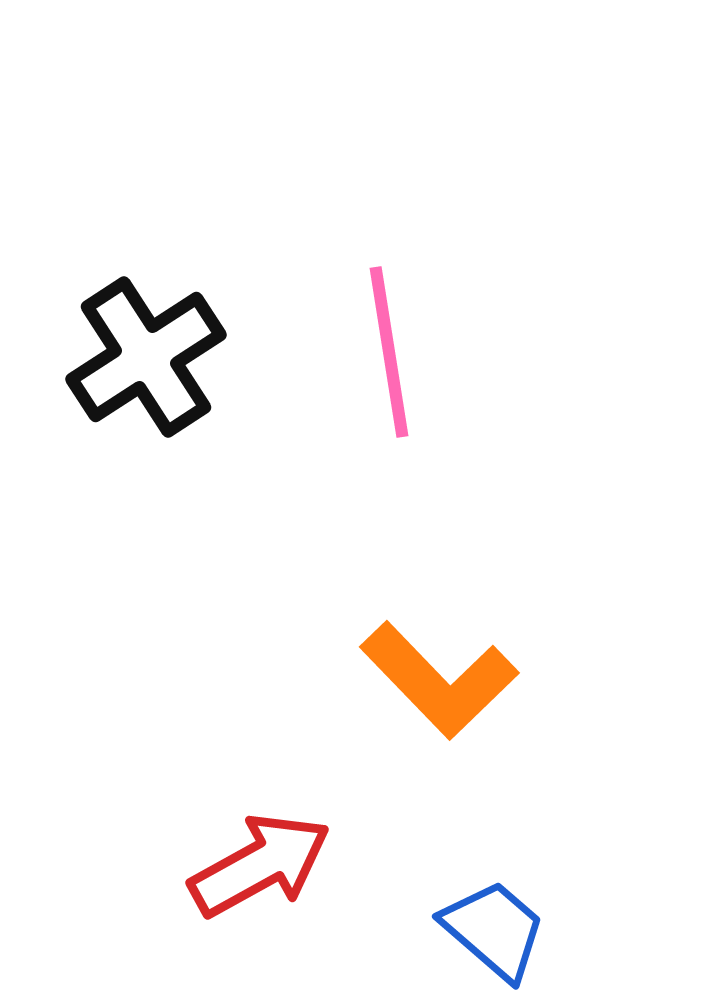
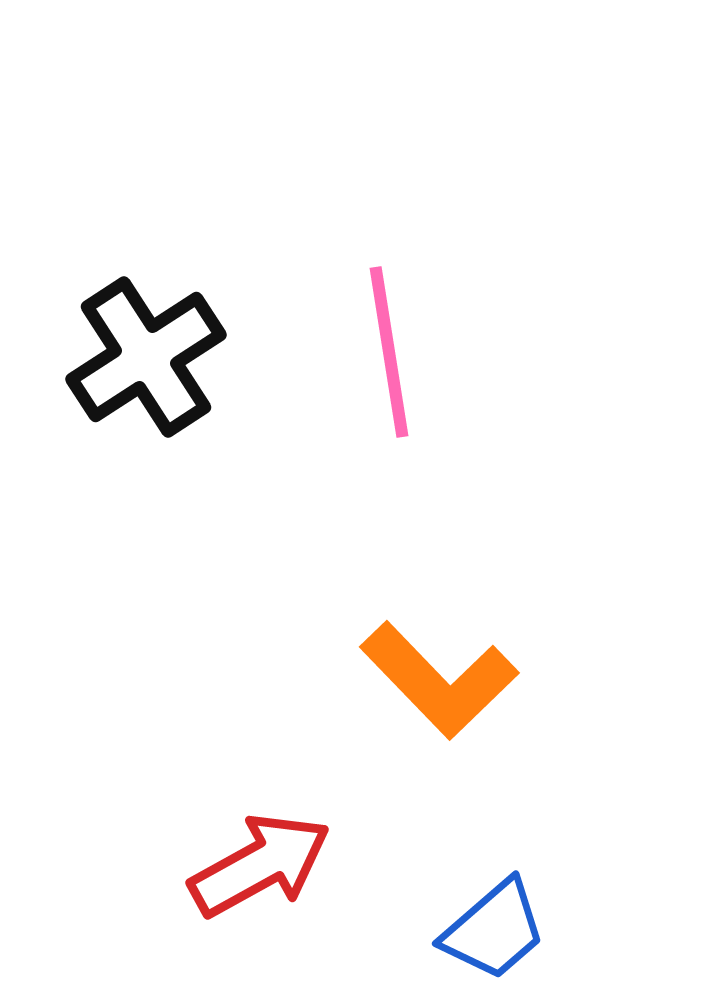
blue trapezoid: rotated 98 degrees clockwise
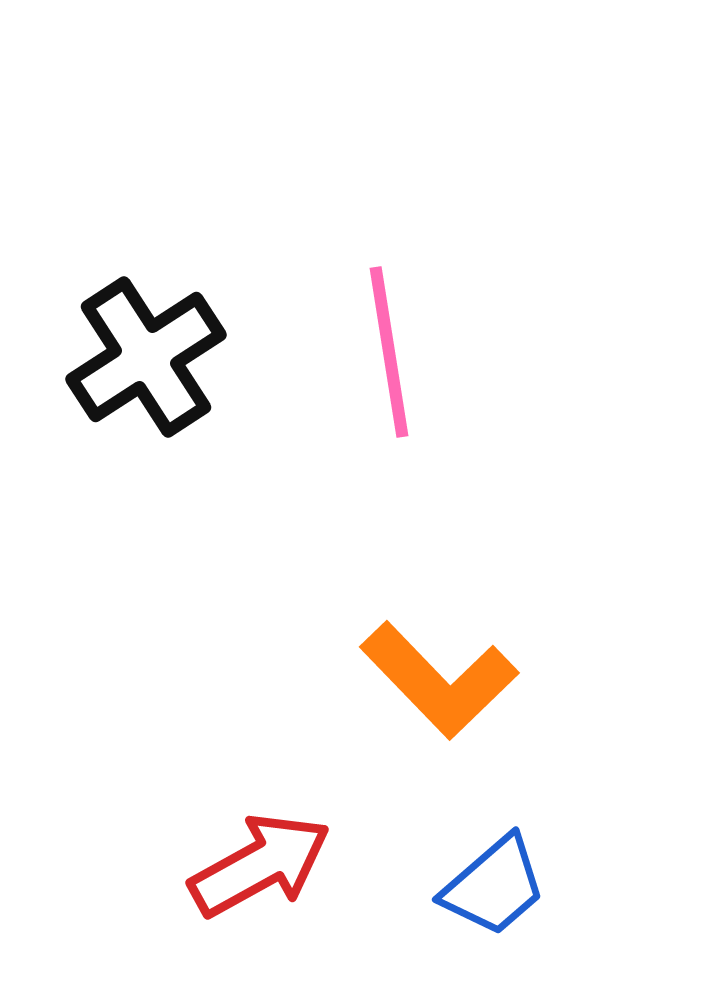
blue trapezoid: moved 44 px up
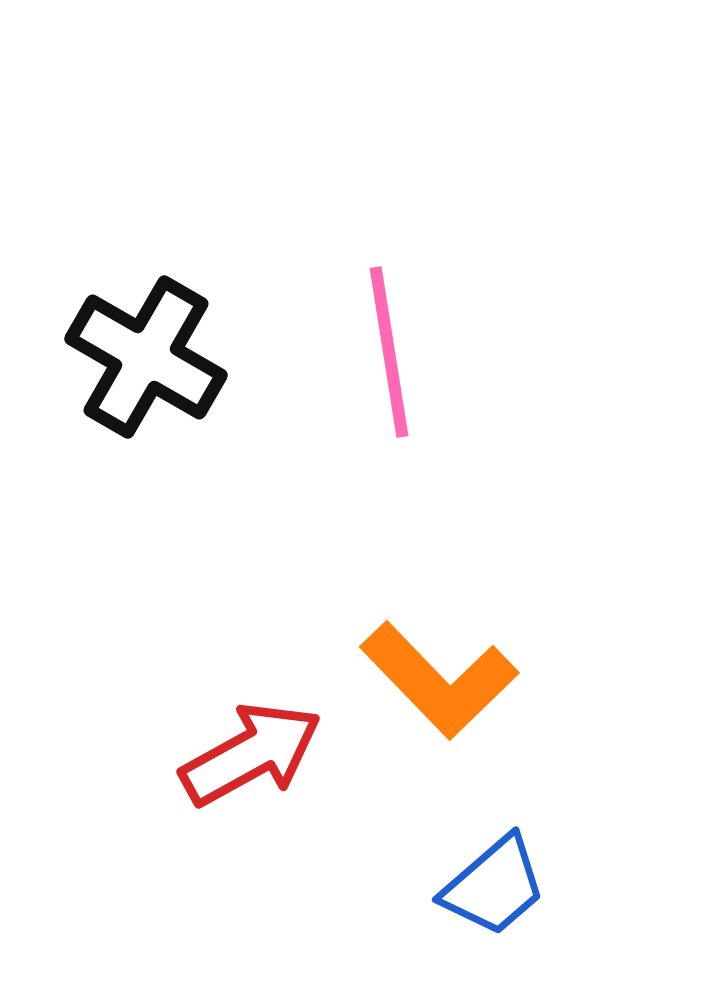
black cross: rotated 27 degrees counterclockwise
red arrow: moved 9 px left, 111 px up
